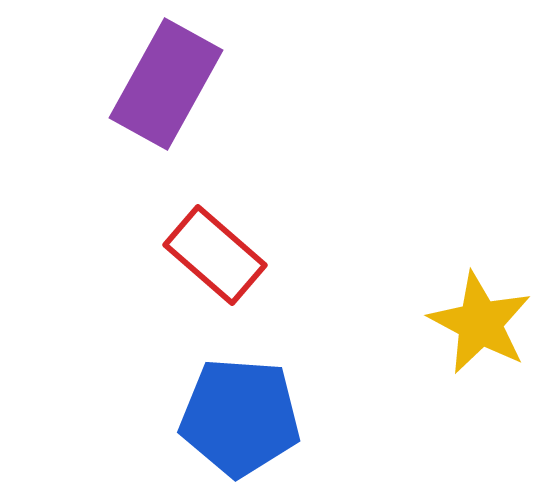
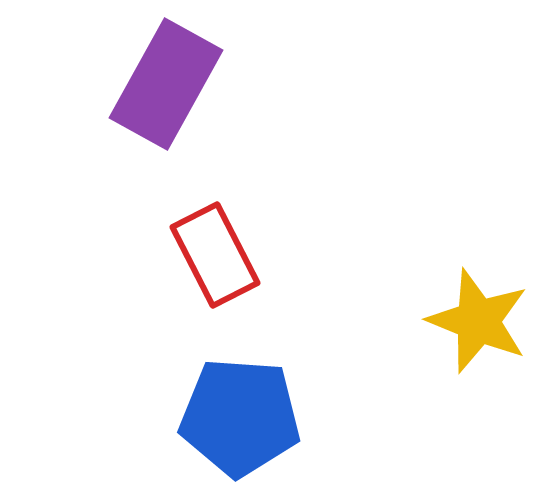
red rectangle: rotated 22 degrees clockwise
yellow star: moved 2 px left, 2 px up; rotated 6 degrees counterclockwise
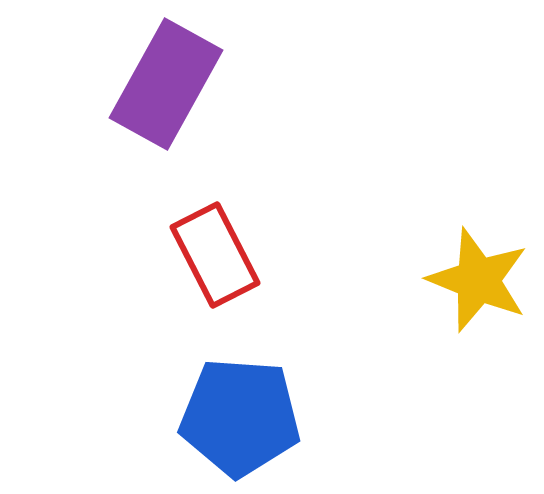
yellow star: moved 41 px up
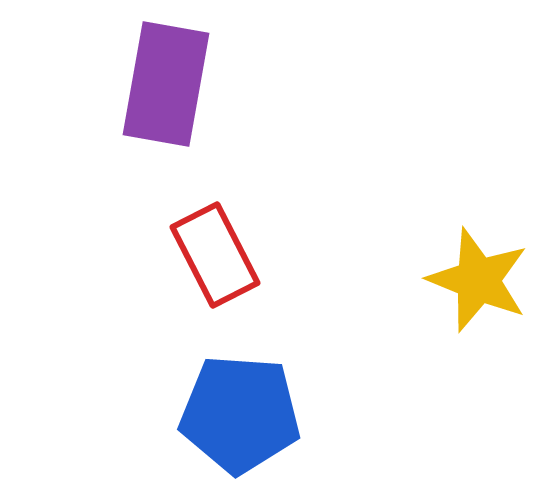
purple rectangle: rotated 19 degrees counterclockwise
blue pentagon: moved 3 px up
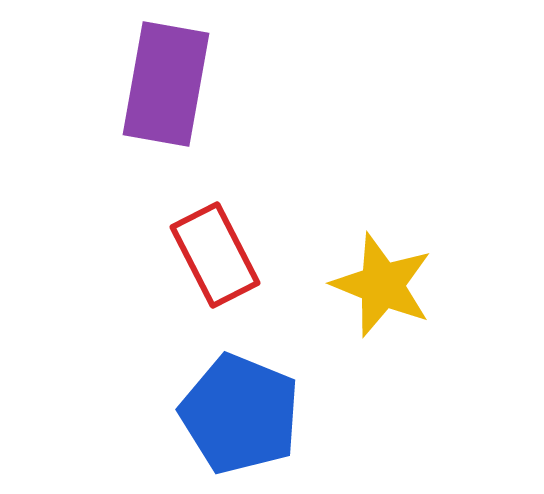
yellow star: moved 96 px left, 5 px down
blue pentagon: rotated 18 degrees clockwise
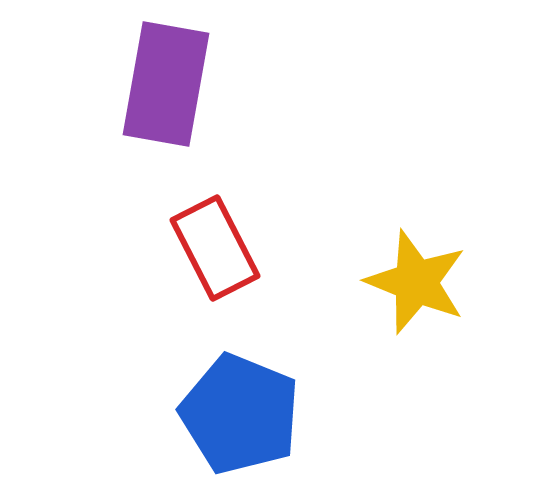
red rectangle: moved 7 px up
yellow star: moved 34 px right, 3 px up
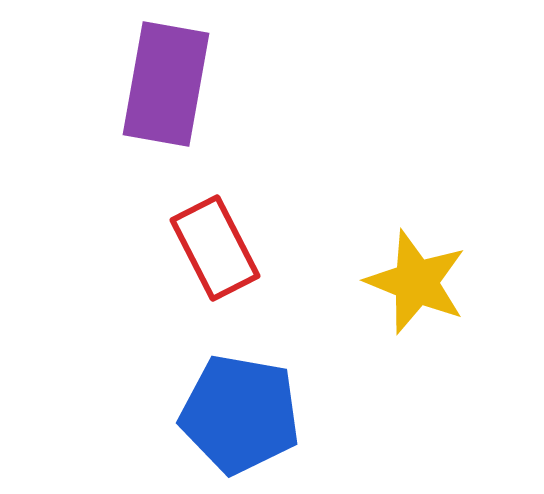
blue pentagon: rotated 12 degrees counterclockwise
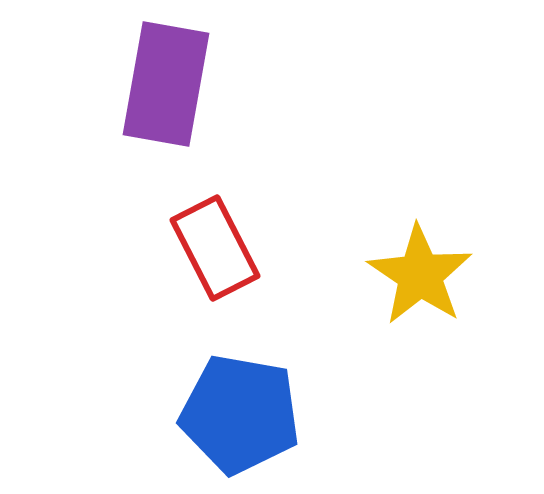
yellow star: moved 4 px right, 7 px up; rotated 12 degrees clockwise
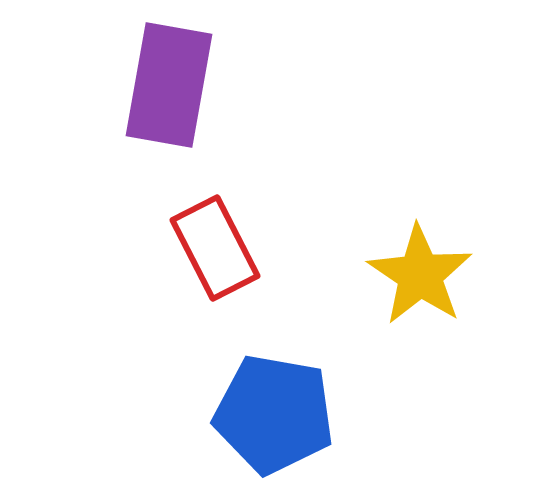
purple rectangle: moved 3 px right, 1 px down
blue pentagon: moved 34 px right
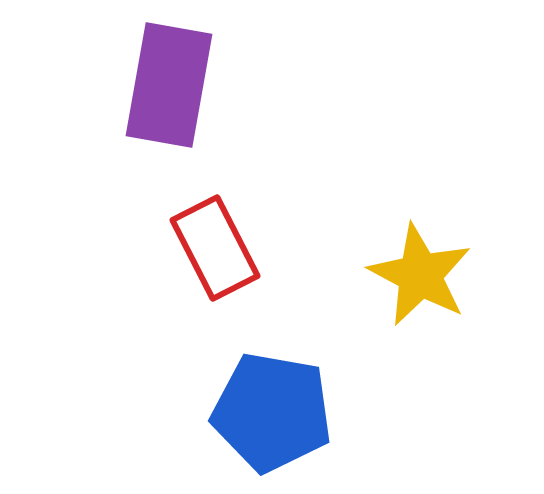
yellow star: rotated 6 degrees counterclockwise
blue pentagon: moved 2 px left, 2 px up
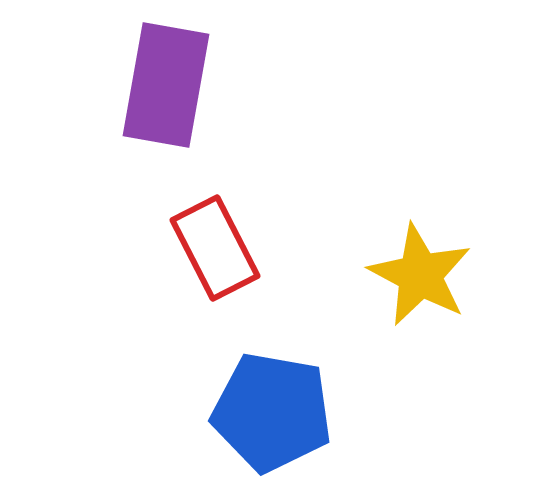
purple rectangle: moved 3 px left
